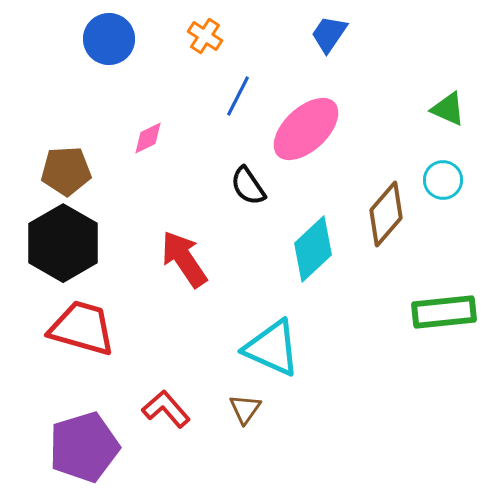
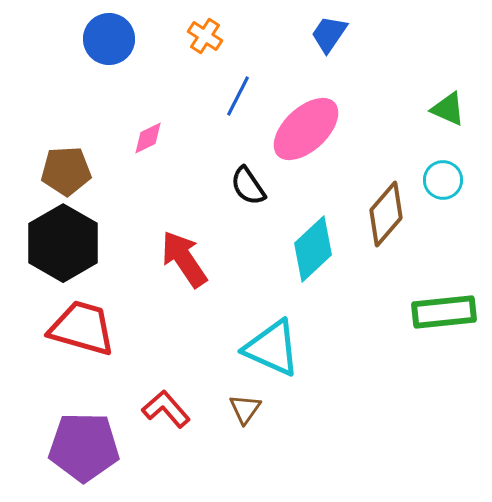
purple pentagon: rotated 18 degrees clockwise
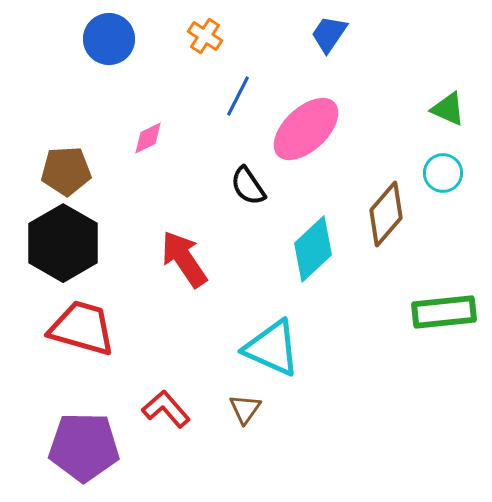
cyan circle: moved 7 px up
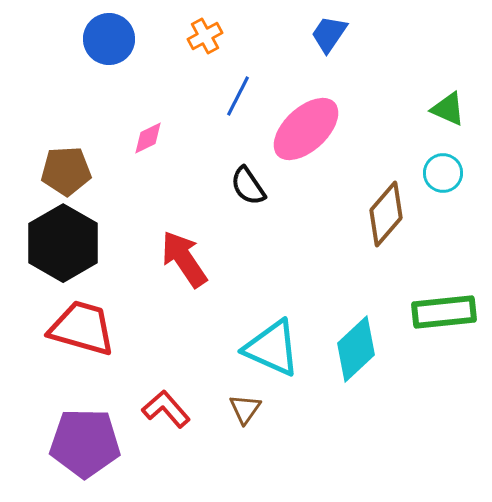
orange cross: rotated 28 degrees clockwise
cyan diamond: moved 43 px right, 100 px down
purple pentagon: moved 1 px right, 4 px up
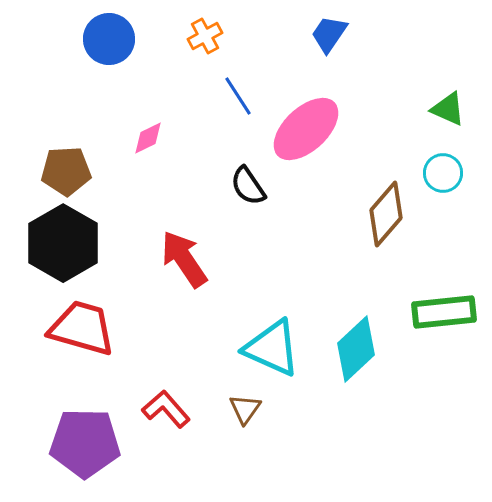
blue line: rotated 60 degrees counterclockwise
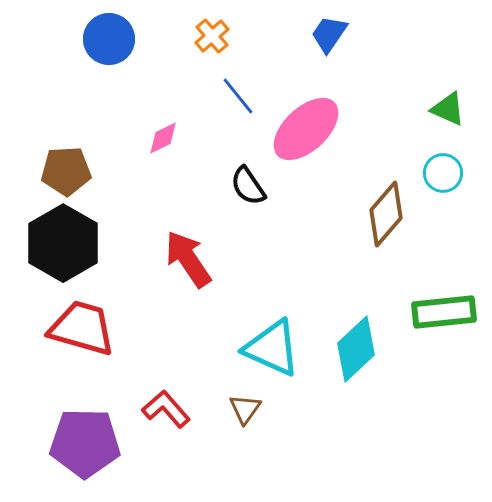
orange cross: moved 7 px right; rotated 12 degrees counterclockwise
blue line: rotated 6 degrees counterclockwise
pink diamond: moved 15 px right
red arrow: moved 4 px right
